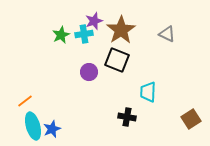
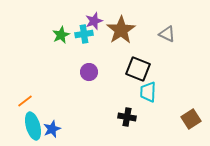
black square: moved 21 px right, 9 px down
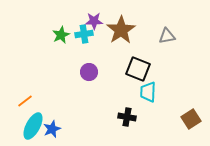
purple star: rotated 18 degrees clockwise
gray triangle: moved 2 px down; rotated 36 degrees counterclockwise
cyan ellipse: rotated 44 degrees clockwise
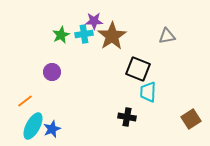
brown star: moved 9 px left, 6 px down
purple circle: moved 37 px left
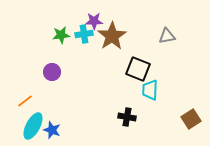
green star: rotated 18 degrees clockwise
cyan trapezoid: moved 2 px right, 2 px up
blue star: moved 1 px down; rotated 30 degrees counterclockwise
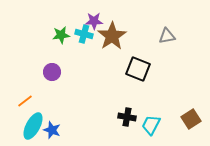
cyan cross: rotated 24 degrees clockwise
cyan trapezoid: moved 1 px right, 35 px down; rotated 25 degrees clockwise
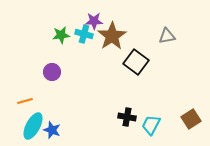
black square: moved 2 px left, 7 px up; rotated 15 degrees clockwise
orange line: rotated 21 degrees clockwise
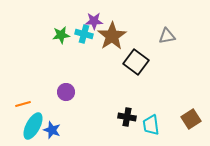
purple circle: moved 14 px right, 20 px down
orange line: moved 2 px left, 3 px down
cyan trapezoid: rotated 35 degrees counterclockwise
